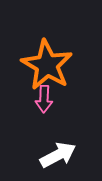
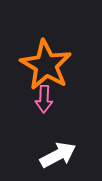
orange star: moved 1 px left
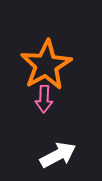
orange star: rotated 12 degrees clockwise
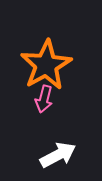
pink arrow: rotated 12 degrees clockwise
